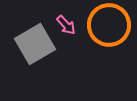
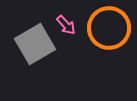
orange circle: moved 3 px down
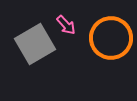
orange circle: moved 2 px right, 10 px down
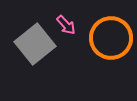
gray square: rotated 9 degrees counterclockwise
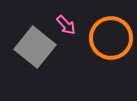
gray square: moved 3 px down; rotated 12 degrees counterclockwise
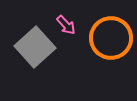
gray square: rotated 9 degrees clockwise
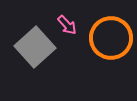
pink arrow: moved 1 px right
